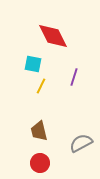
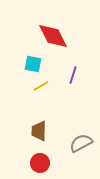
purple line: moved 1 px left, 2 px up
yellow line: rotated 35 degrees clockwise
brown trapezoid: rotated 15 degrees clockwise
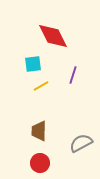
cyan square: rotated 18 degrees counterclockwise
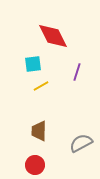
purple line: moved 4 px right, 3 px up
red circle: moved 5 px left, 2 px down
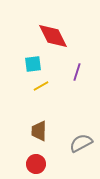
red circle: moved 1 px right, 1 px up
